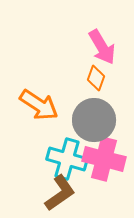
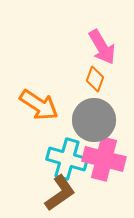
orange diamond: moved 1 px left, 1 px down
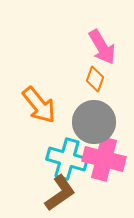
orange arrow: rotated 18 degrees clockwise
gray circle: moved 2 px down
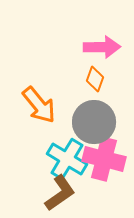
pink arrow: rotated 60 degrees counterclockwise
cyan cross: rotated 15 degrees clockwise
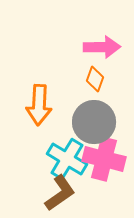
orange arrow: rotated 42 degrees clockwise
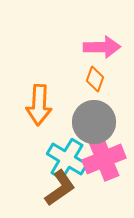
pink cross: rotated 36 degrees counterclockwise
brown L-shape: moved 5 px up
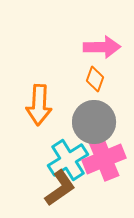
cyan cross: moved 1 px right, 1 px down; rotated 27 degrees clockwise
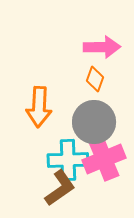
orange arrow: moved 2 px down
cyan cross: rotated 30 degrees clockwise
